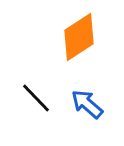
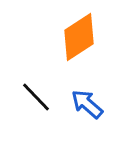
black line: moved 1 px up
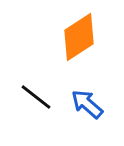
black line: rotated 8 degrees counterclockwise
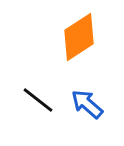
black line: moved 2 px right, 3 px down
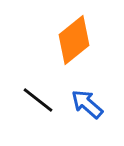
orange diamond: moved 5 px left, 3 px down; rotated 6 degrees counterclockwise
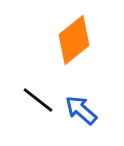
blue arrow: moved 6 px left, 6 px down
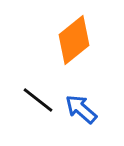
blue arrow: moved 1 px up
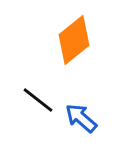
blue arrow: moved 9 px down
